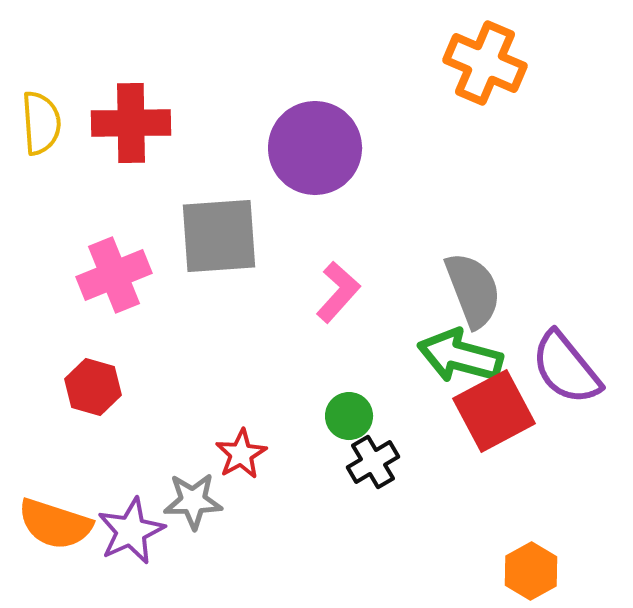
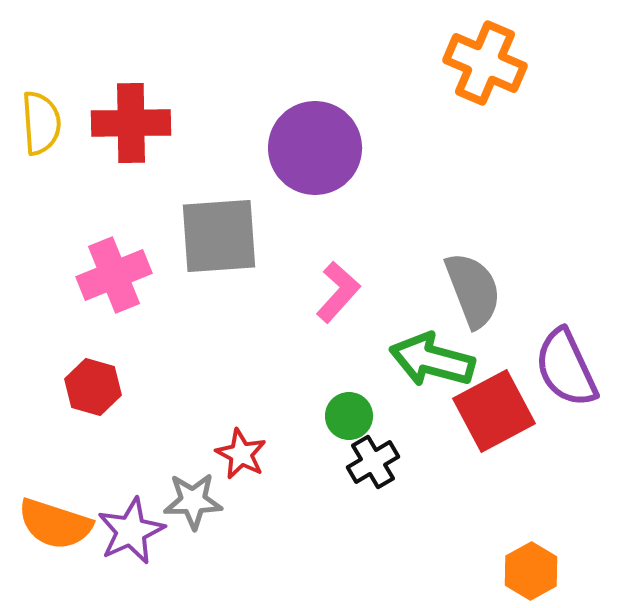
green arrow: moved 28 px left, 4 px down
purple semicircle: rotated 14 degrees clockwise
red star: rotated 15 degrees counterclockwise
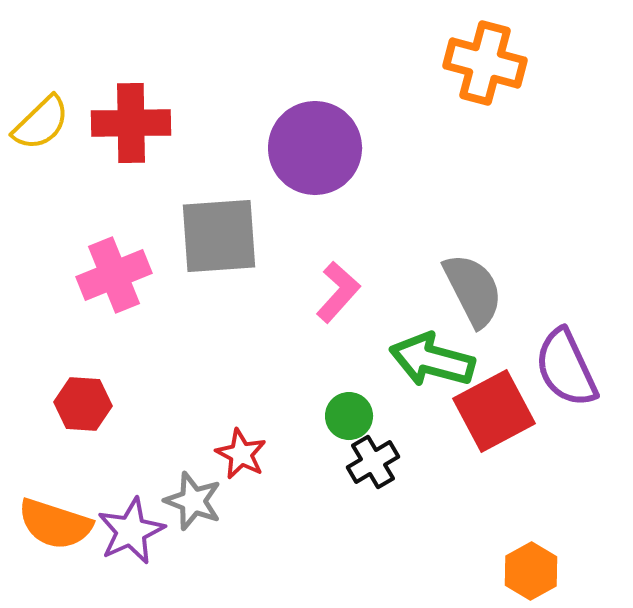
orange cross: rotated 8 degrees counterclockwise
yellow semicircle: rotated 50 degrees clockwise
gray semicircle: rotated 6 degrees counterclockwise
red hexagon: moved 10 px left, 17 px down; rotated 12 degrees counterclockwise
gray star: rotated 22 degrees clockwise
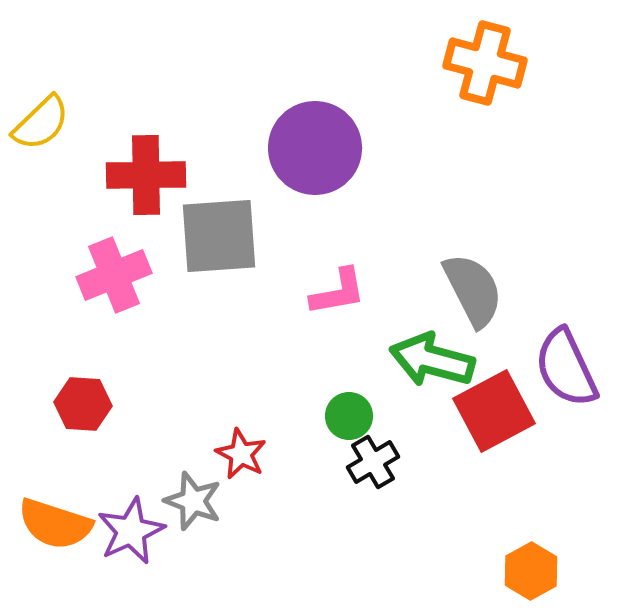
red cross: moved 15 px right, 52 px down
pink L-shape: rotated 38 degrees clockwise
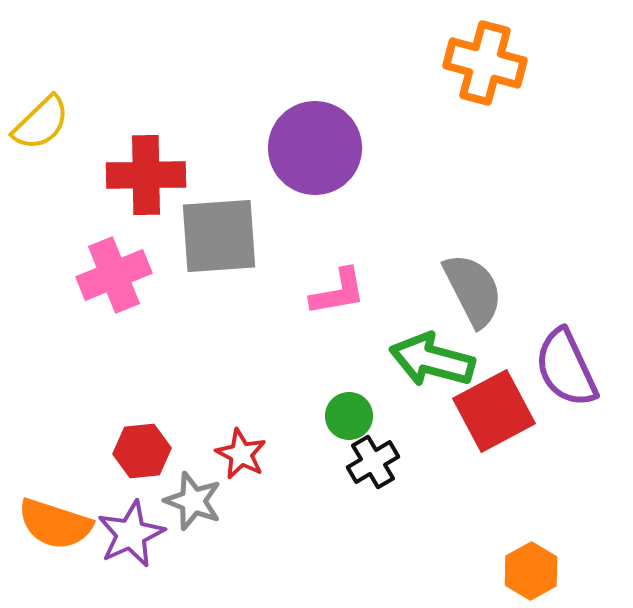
red hexagon: moved 59 px right, 47 px down; rotated 10 degrees counterclockwise
purple star: moved 3 px down
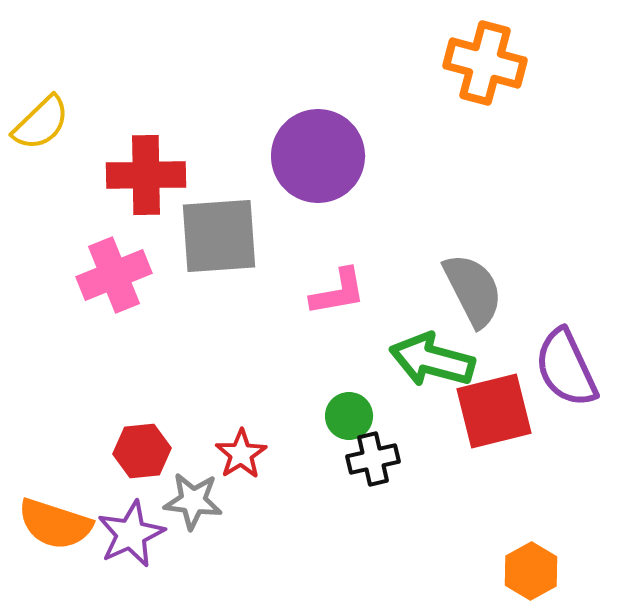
purple circle: moved 3 px right, 8 px down
red square: rotated 14 degrees clockwise
red star: rotated 12 degrees clockwise
black cross: moved 3 px up; rotated 18 degrees clockwise
gray star: rotated 14 degrees counterclockwise
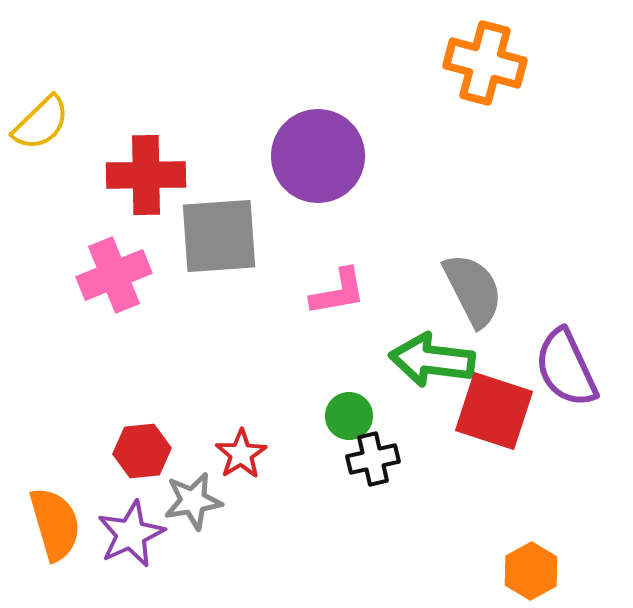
green arrow: rotated 8 degrees counterclockwise
red square: rotated 32 degrees clockwise
gray star: rotated 16 degrees counterclockwise
orange semicircle: rotated 124 degrees counterclockwise
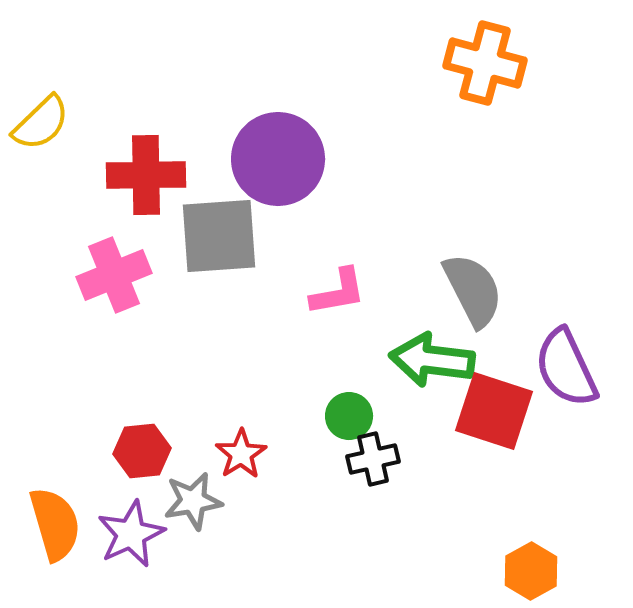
purple circle: moved 40 px left, 3 px down
